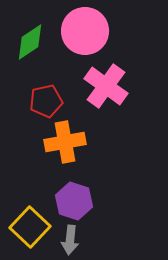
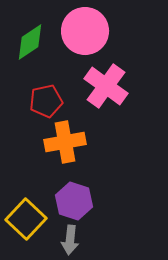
yellow square: moved 4 px left, 8 px up
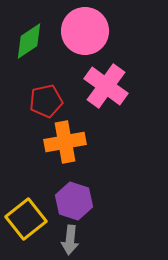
green diamond: moved 1 px left, 1 px up
yellow square: rotated 9 degrees clockwise
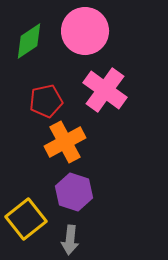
pink cross: moved 1 px left, 4 px down
orange cross: rotated 18 degrees counterclockwise
purple hexagon: moved 9 px up
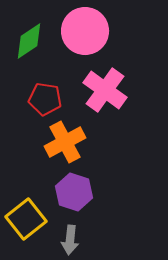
red pentagon: moved 1 px left, 2 px up; rotated 20 degrees clockwise
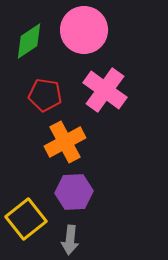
pink circle: moved 1 px left, 1 px up
red pentagon: moved 4 px up
purple hexagon: rotated 21 degrees counterclockwise
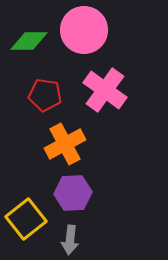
green diamond: rotated 33 degrees clockwise
orange cross: moved 2 px down
purple hexagon: moved 1 px left, 1 px down
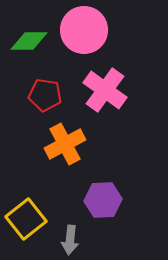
purple hexagon: moved 30 px right, 7 px down
